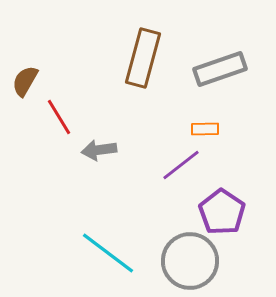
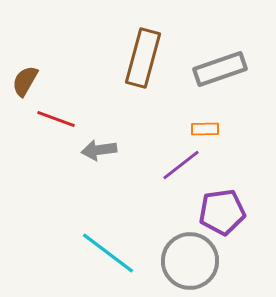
red line: moved 3 px left, 2 px down; rotated 39 degrees counterclockwise
purple pentagon: rotated 30 degrees clockwise
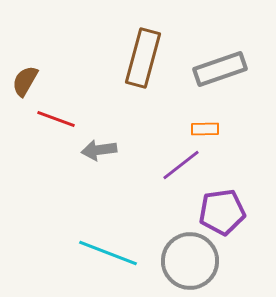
cyan line: rotated 16 degrees counterclockwise
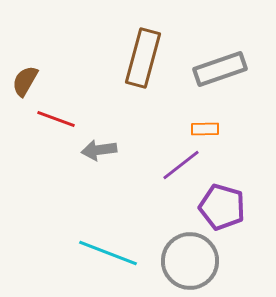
purple pentagon: moved 5 px up; rotated 24 degrees clockwise
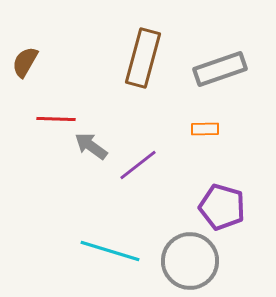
brown semicircle: moved 19 px up
red line: rotated 18 degrees counterclockwise
gray arrow: moved 8 px left, 4 px up; rotated 44 degrees clockwise
purple line: moved 43 px left
cyan line: moved 2 px right, 2 px up; rotated 4 degrees counterclockwise
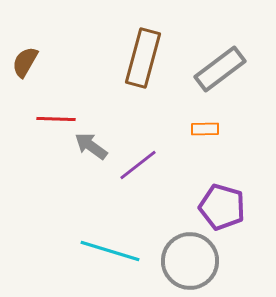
gray rectangle: rotated 18 degrees counterclockwise
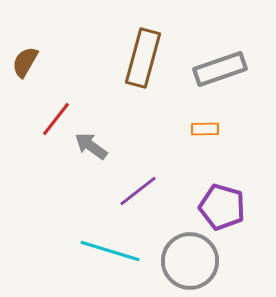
gray rectangle: rotated 18 degrees clockwise
red line: rotated 54 degrees counterclockwise
purple line: moved 26 px down
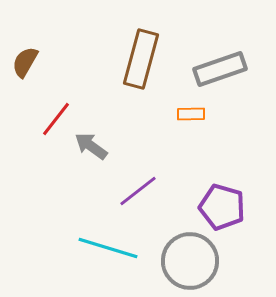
brown rectangle: moved 2 px left, 1 px down
orange rectangle: moved 14 px left, 15 px up
cyan line: moved 2 px left, 3 px up
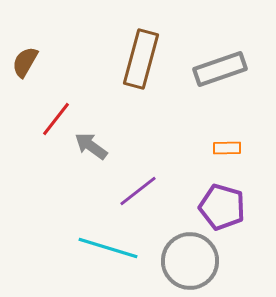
orange rectangle: moved 36 px right, 34 px down
